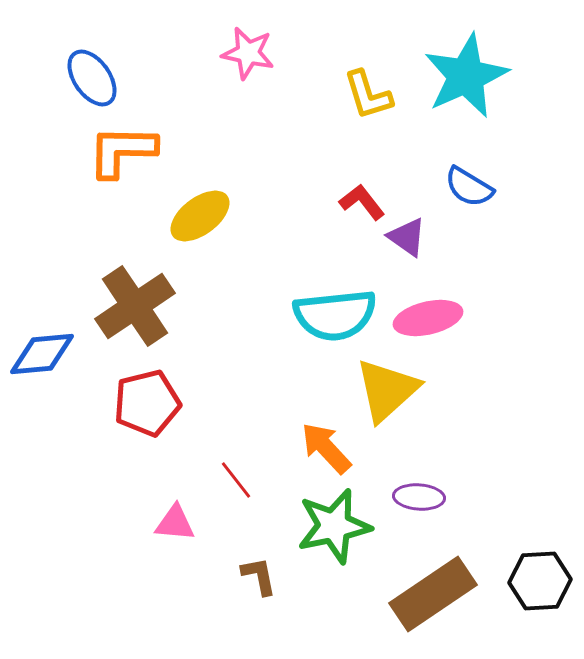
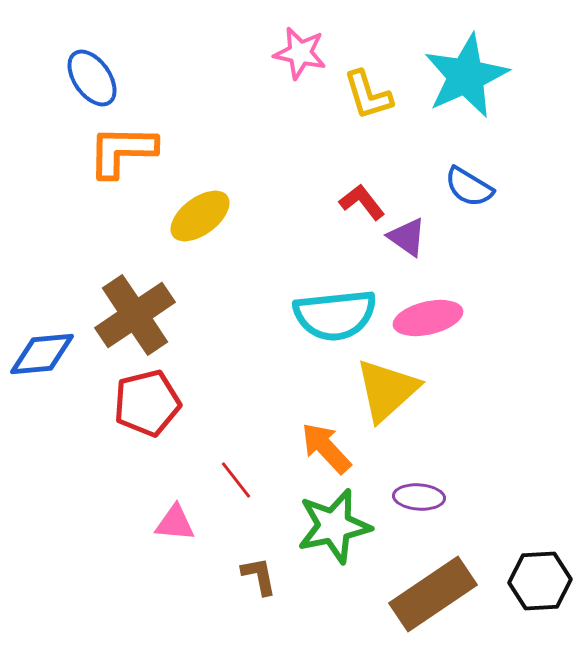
pink star: moved 52 px right
brown cross: moved 9 px down
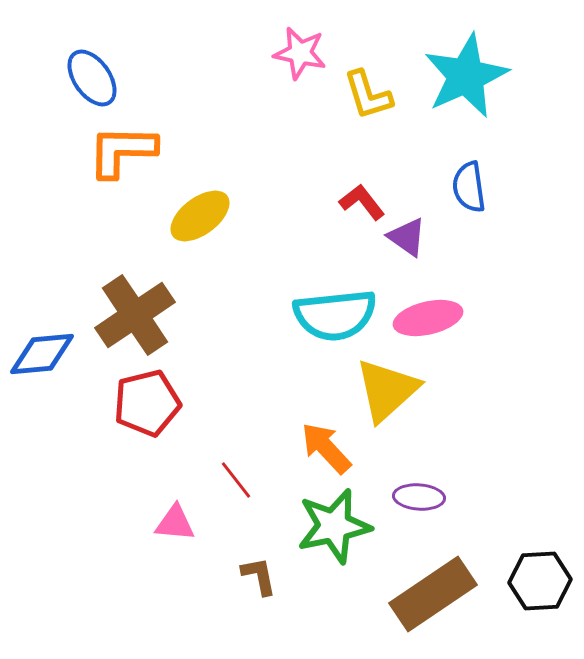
blue semicircle: rotated 51 degrees clockwise
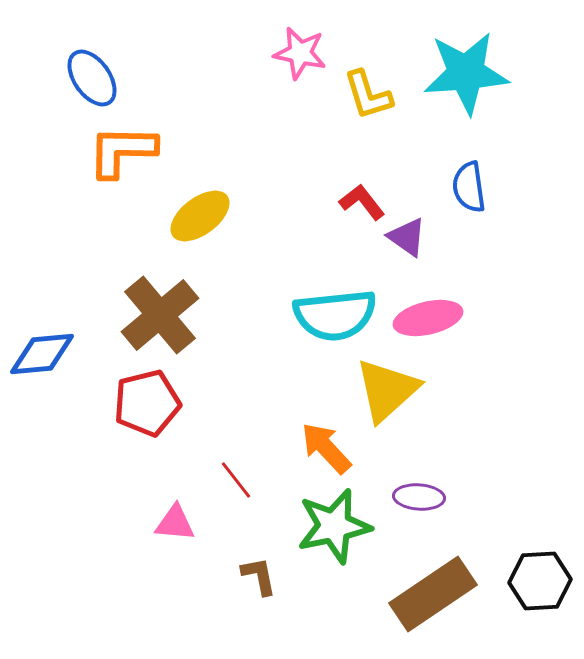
cyan star: moved 3 px up; rotated 20 degrees clockwise
brown cross: moved 25 px right; rotated 6 degrees counterclockwise
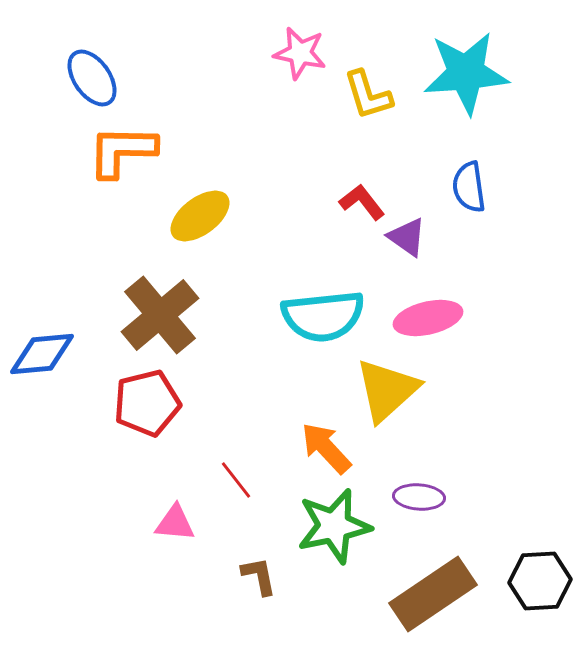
cyan semicircle: moved 12 px left, 1 px down
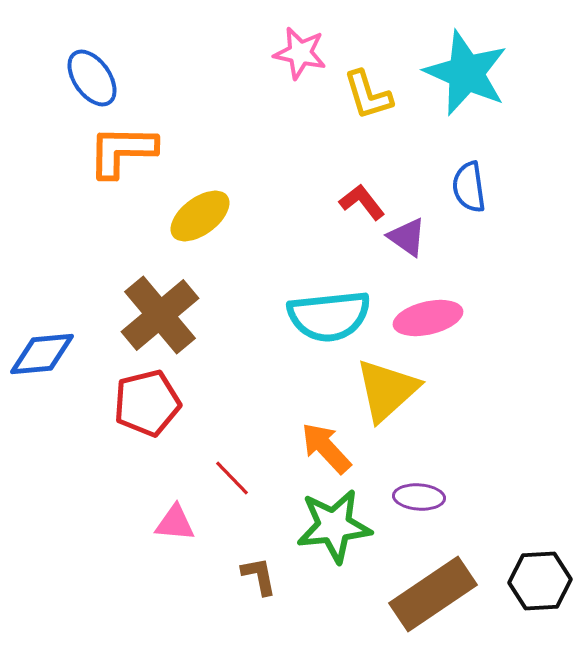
cyan star: rotated 28 degrees clockwise
cyan semicircle: moved 6 px right
red line: moved 4 px left, 2 px up; rotated 6 degrees counterclockwise
green star: rotated 6 degrees clockwise
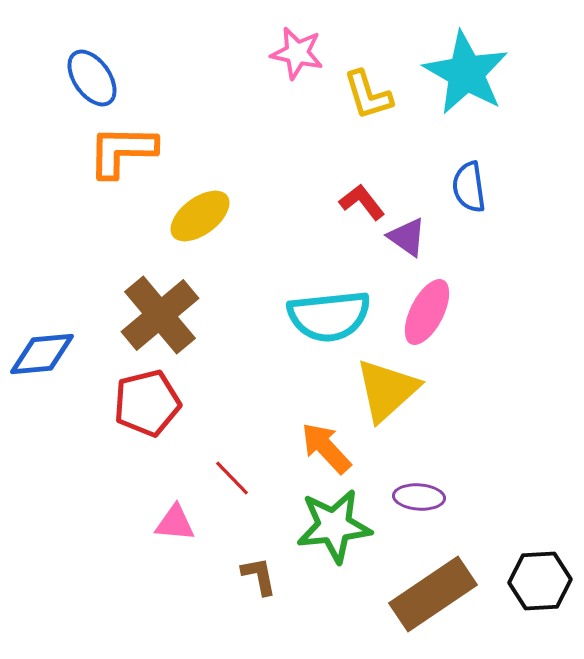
pink star: moved 3 px left
cyan star: rotated 6 degrees clockwise
pink ellipse: moved 1 px left, 6 px up; rotated 50 degrees counterclockwise
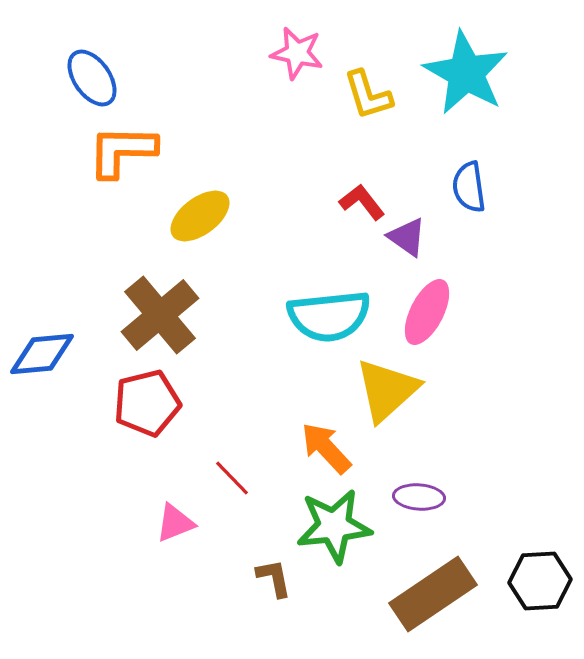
pink triangle: rotated 27 degrees counterclockwise
brown L-shape: moved 15 px right, 2 px down
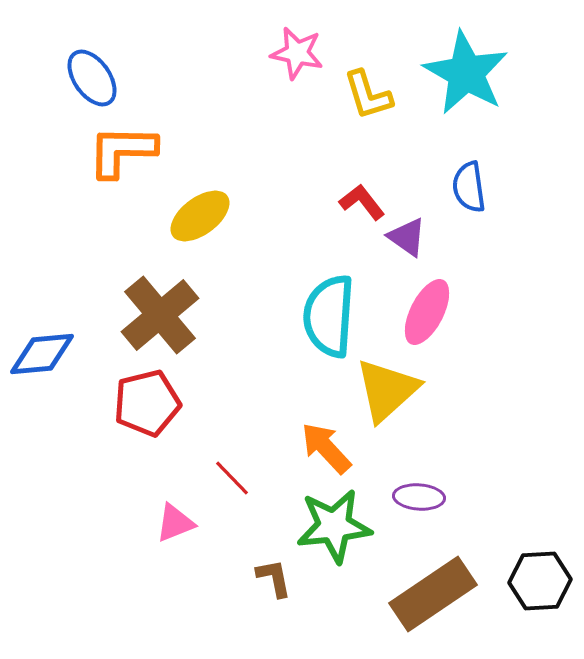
cyan semicircle: rotated 100 degrees clockwise
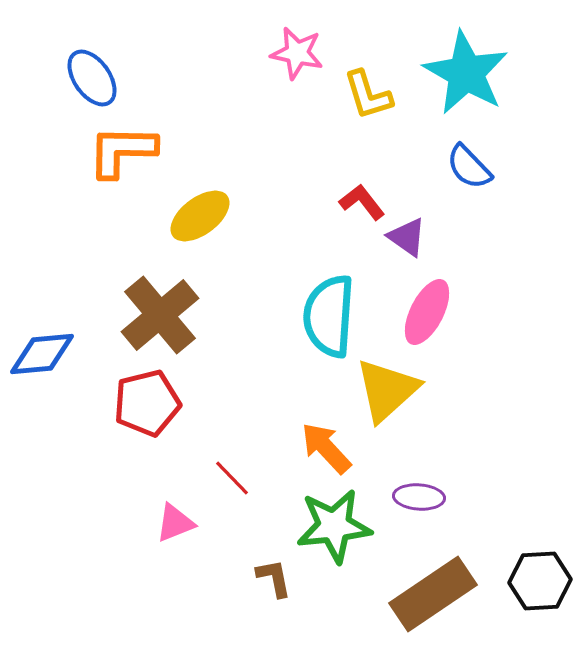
blue semicircle: moved 20 px up; rotated 36 degrees counterclockwise
